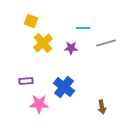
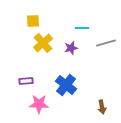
yellow square: moved 2 px right; rotated 24 degrees counterclockwise
cyan line: moved 1 px left
purple star: rotated 16 degrees counterclockwise
blue cross: moved 2 px right, 2 px up
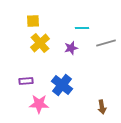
yellow cross: moved 3 px left
blue cross: moved 4 px left
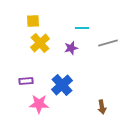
gray line: moved 2 px right
blue cross: rotated 10 degrees clockwise
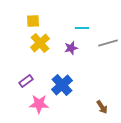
purple rectangle: rotated 32 degrees counterclockwise
brown arrow: rotated 24 degrees counterclockwise
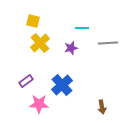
yellow square: rotated 16 degrees clockwise
gray line: rotated 12 degrees clockwise
brown arrow: rotated 24 degrees clockwise
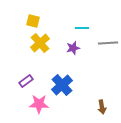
purple star: moved 2 px right
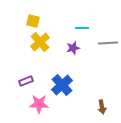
yellow cross: moved 1 px up
purple rectangle: rotated 16 degrees clockwise
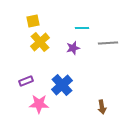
yellow square: rotated 24 degrees counterclockwise
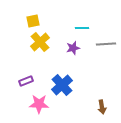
gray line: moved 2 px left, 1 px down
